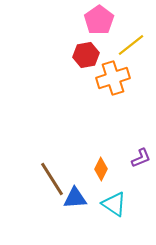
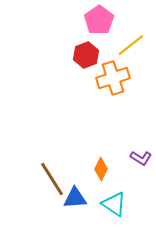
red hexagon: rotated 10 degrees counterclockwise
purple L-shape: rotated 55 degrees clockwise
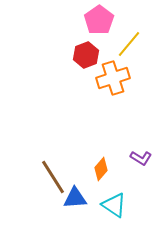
yellow line: moved 2 px left, 1 px up; rotated 12 degrees counterclockwise
orange diamond: rotated 15 degrees clockwise
brown line: moved 1 px right, 2 px up
cyan triangle: moved 1 px down
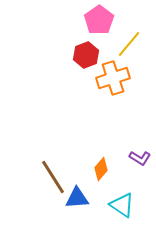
purple L-shape: moved 1 px left
blue triangle: moved 2 px right
cyan triangle: moved 8 px right
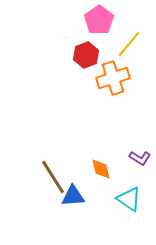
orange diamond: rotated 55 degrees counterclockwise
blue triangle: moved 4 px left, 2 px up
cyan triangle: moved 7 px right, 6 px up
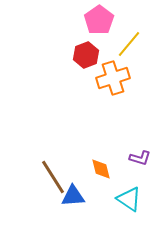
purple L-shape: rotated 15 degrees counterclockwise
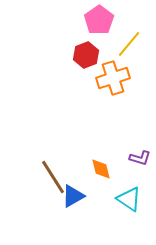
blue triangle: rotated 25 degrees counterclockwise
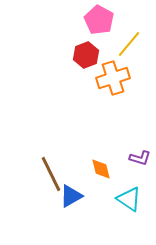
pink pentagon: rotated 8 degrees counterclockwise
brown line: moved 2 px left, 3 px up; rotated 6 degrees clockwise
blue triangle: moved 2 px left
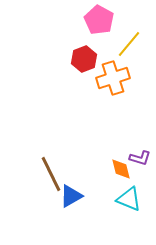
red hexagon: moved 2 px left, 4 px down
orange diamond: moved 20 px right
cyan triangle: rotated 12 degrees counterclockwise
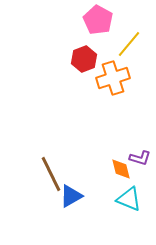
pink pentagon: moved 1 px left
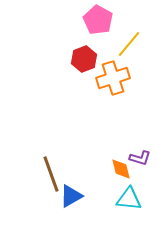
brown line: rotated 6 degrees clockwise
cyan triangle: rotated 16 degrees counterclockwise
